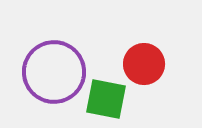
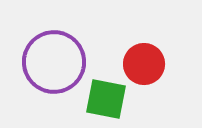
purple circle: moved 10 px up
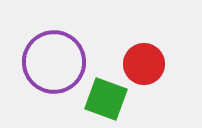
green square: rotated 9 degrees clockwise
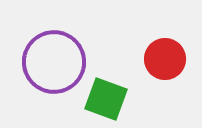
red circle: moved 21 px right, 5 px up
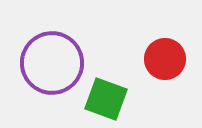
purple circle: moved 2 px left, 1 px down
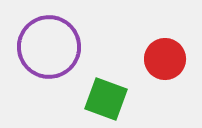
purple circle: moved 3 px left, 16 px up
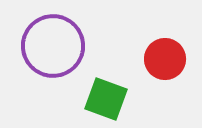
purple circle: moved 4 px right, 1 px up
